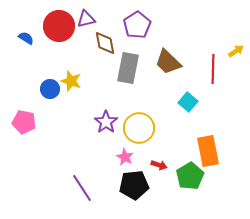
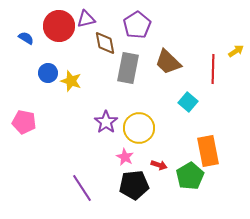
blue circle: moved 2 px left, 16 px up
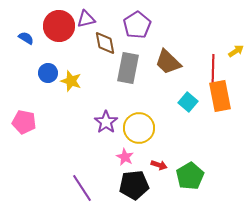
orange rectangle: moved 12 px right, 55 px up
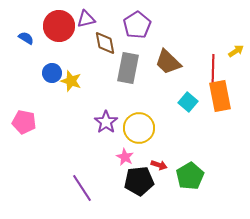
blue circle: moved 4 px right
black pentagon: moved 5 px right, 4 px up
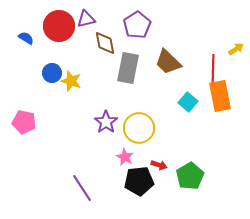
yellow arrow: moved 2 px up
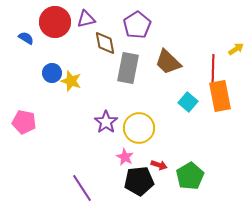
red circle: moved 4 px left, 4 px up
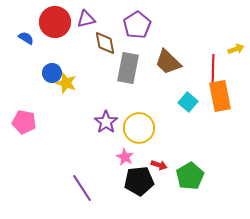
yellow arrow: rotated 14 degrees clockwise
yellow star: moved 5 px left, 2 px down
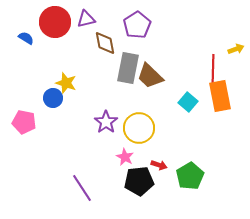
brown trapezoid: moved 18 px left, 14 px down
blue circle: moved 1 px right, 25 px down
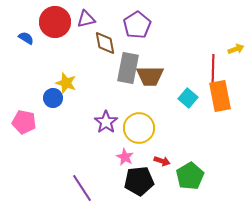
brown trapezoid: rotated 44 degrees counterclockwise
cyan square: moved 4 px up
red arrow: moved 3 px right, 4 px up
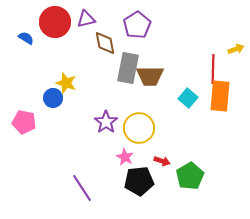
orange rectangle: rotated 16 degrees clockwise
